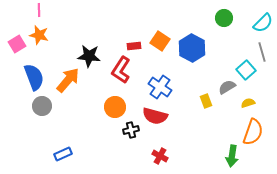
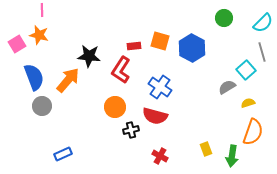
pink line: moved 3 px right
orange square: rotated 18 degrees counterclockwise
yellow rectangle: moved 48 px down
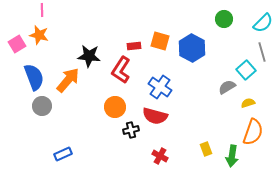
green circle: moved 1 px down
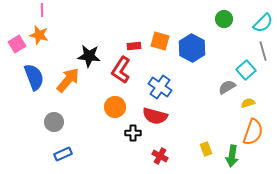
gray line: moved 1 px right, 1 px up
gray circle: moved 12 px right, 16 px down
black cross: moved 2 px right, 3 px down; rotated 14 degrees clockwise
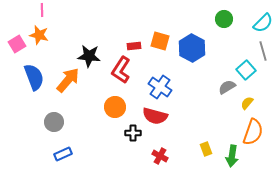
yellow semicircle: moved 1 px left; rotated 32 degrees counterclockwise
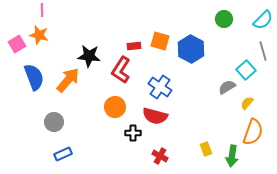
cyan semicircle: moved 3 px up
blue hexagon: moved 1 px left, 1 px down
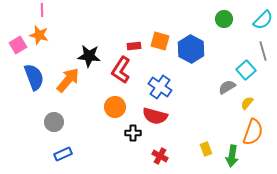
pink square: moved 1 px right, 1 px down
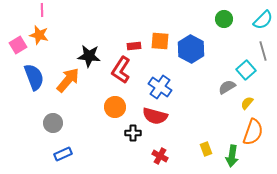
orange square: rotated 12 degrees counterclockwise
gray circle: moved 1 px left, 1 px down
